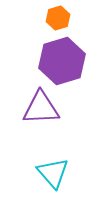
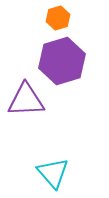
purple triangle: moved 15 px left, 8 px up
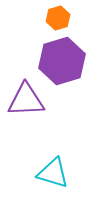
cyan triangle: rotated 32 degrees counterclockwise
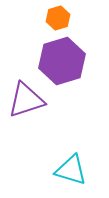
purple triangle: rotated 15 degrees counterclockwise
cyan triangle: moved 18 px right, 3 px up
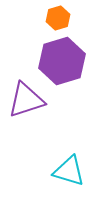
cyan triangle: moved 2 px left, 1 px down
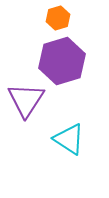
purple triangle: rotated 39 degrees counterclockwise
cyan triangle: moved 32 px up; rotated 16 degrees clockwise
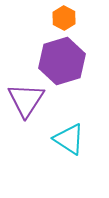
orange hexagon: moved 6 px right; rotated 15 degrees counterclockwise
